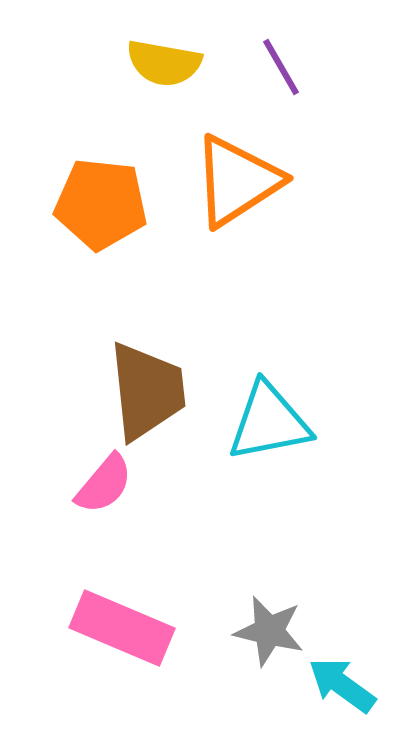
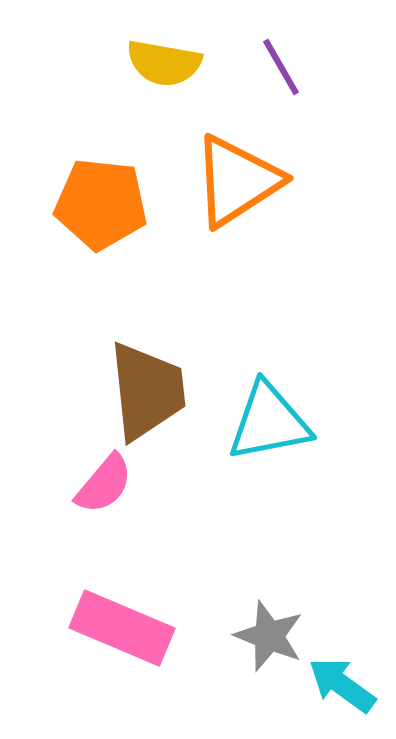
gray star: moved 5 px down; rotated 8 degrees clockwise
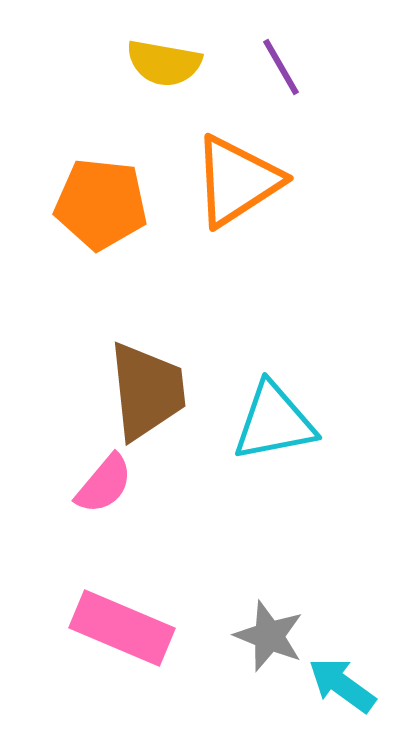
cyan triangle: moved 5 px right
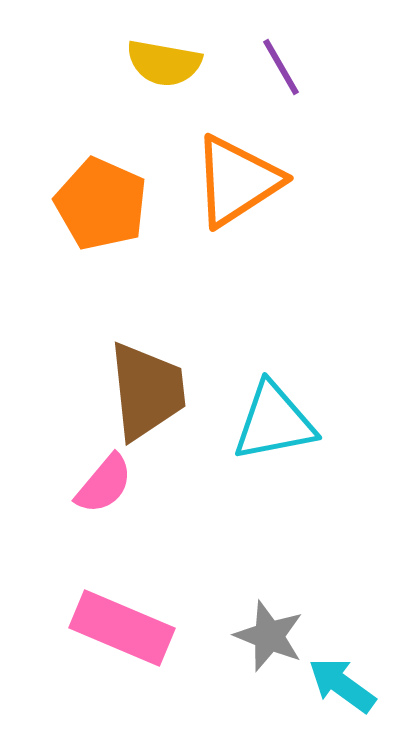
orange pentagon: rotated 18 degrees clockwise
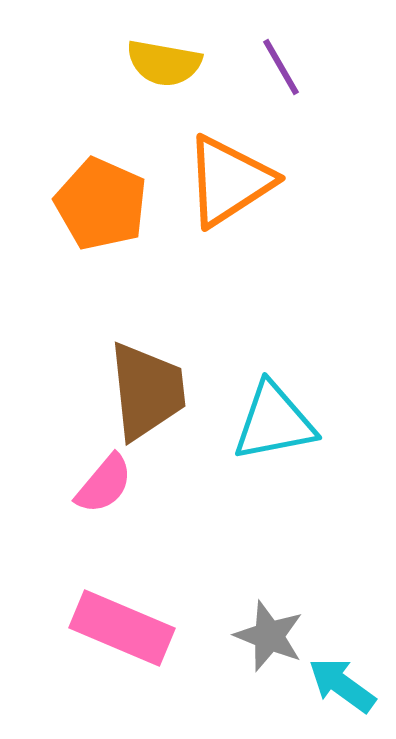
orange triangle: moved 8 px left
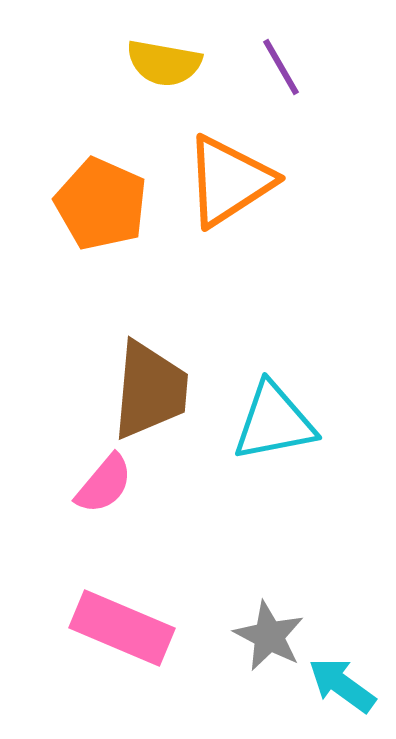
brown trapezoid: moved 3 px right, 1 px up; rotated 11 degrees clockwise
gray star: rotated 6 degrees clockwise
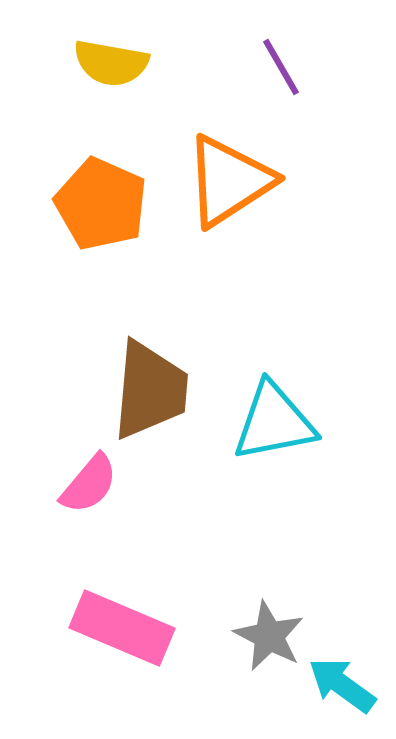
yellow semicircle: moved 53 px left
pink semicircle: moved 15 px left
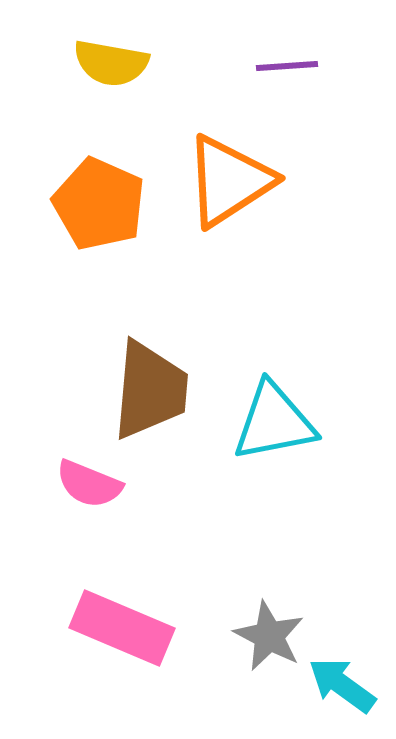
purple line: moved 6 px right, 1 px up; rotated 64 degrees counterclockwise
orange pentagon: moved 2 px left
pink semicircle: rotated 72 degrees clockwise
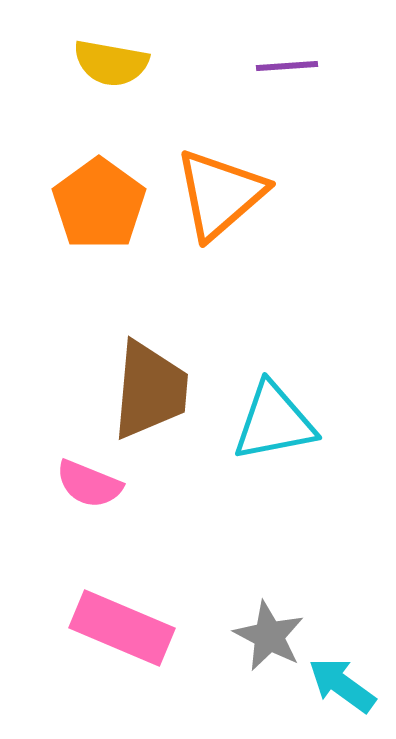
orange triangle: moved 9 px left, 13 px down; rotated 8 degrees counterclockwise
orange pentagon: rotated 12 degrees clockwise
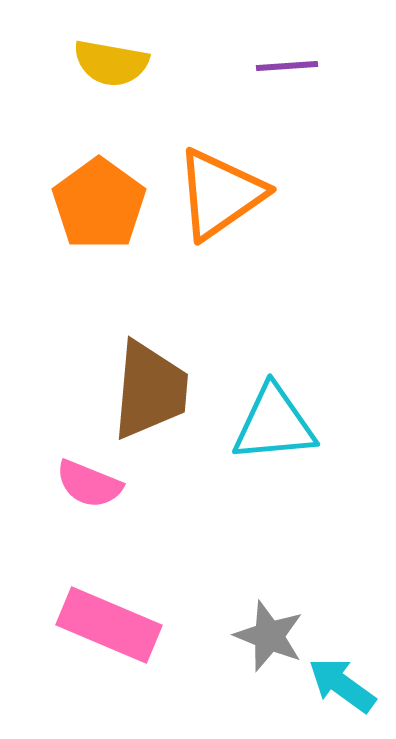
orange triangle: rotated 6 degrees clockwise
cyan triangle: moved 2 px down; rotated 6 degrees clockwise
pink rectangle: moved 13 px left, 3 px up
gray star: rotated 6 degrees counterclockwise
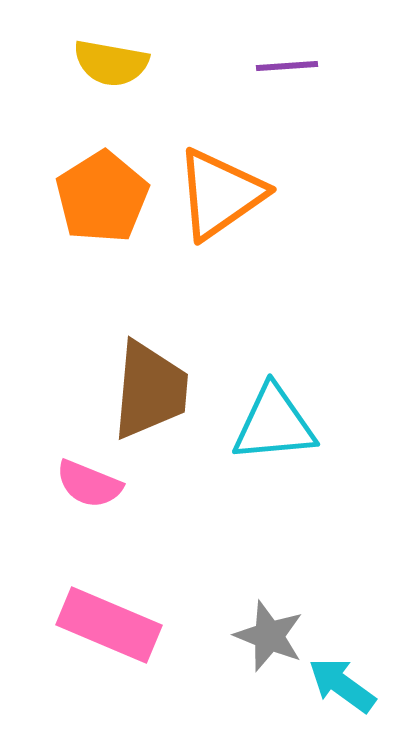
orange pentagon: moved 3 px right, 7 px up; rotated 4 degrees clockwise
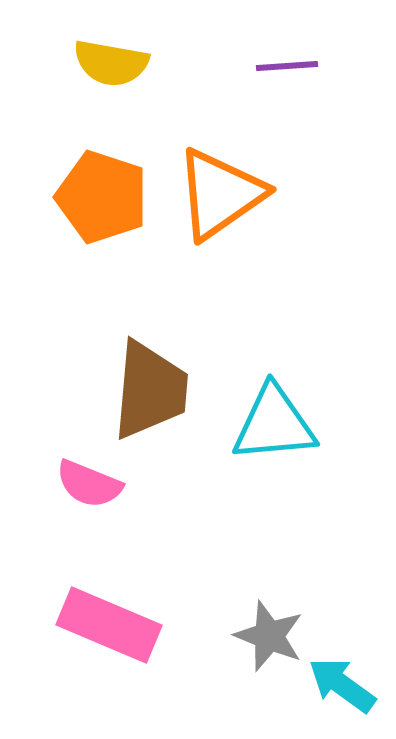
orange pentagon: rotated 22 degrees counterclockwise
